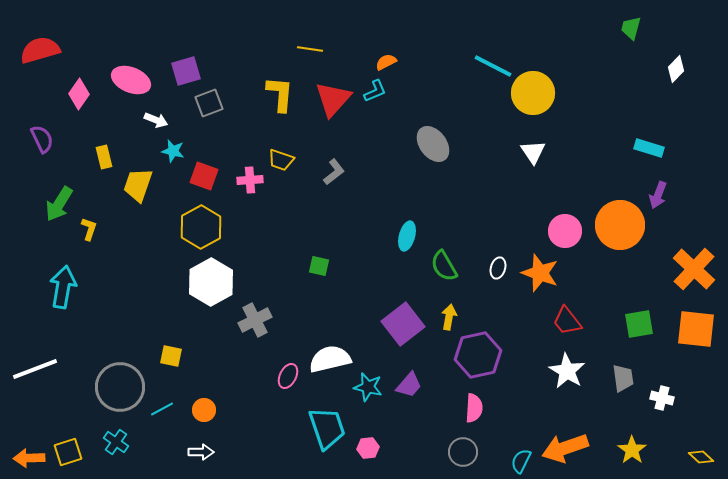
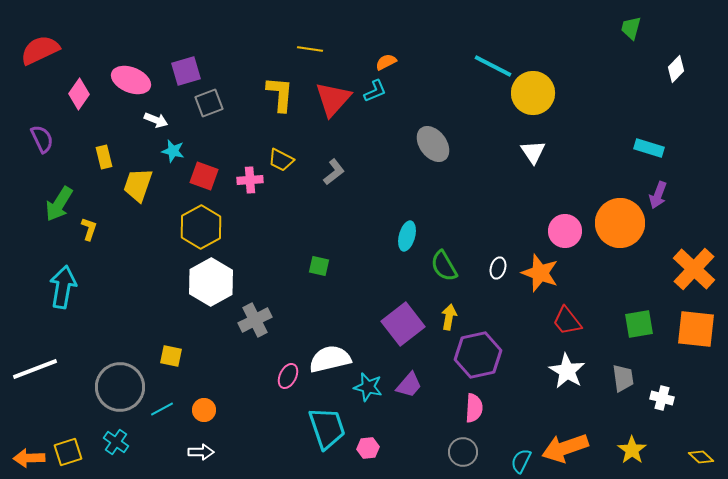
red semicircle at (40, 50): rotated 9 degrees counterclockwise
yellow trapezoid at (281, 160): rotated 8 degrees clockwise
orange circle at (620, 225): moved 2 px up
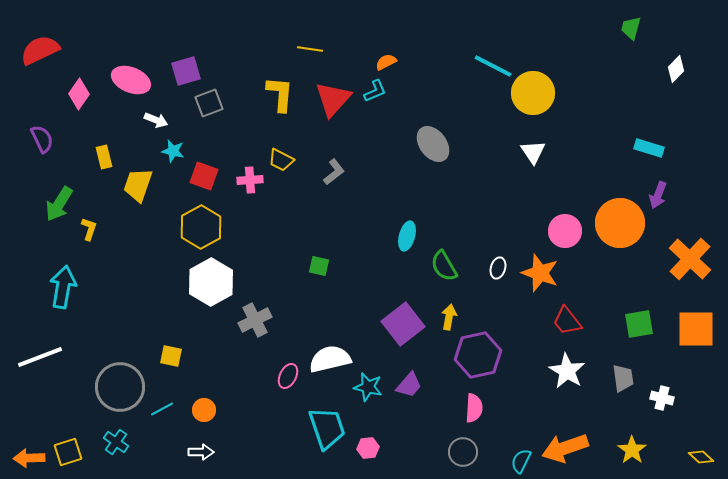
orange cross at (694, 269): moved 4 px left, 10 px up
orange square at (696, 329): rotated 6 degrees counterclockwise
white line at (35, 369): moved 5 px right, 12 px up
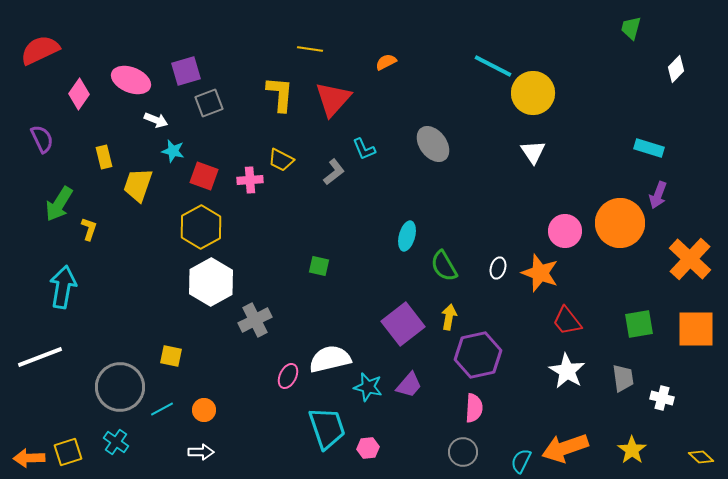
cyan L-shape at (375, 91): moved 11 px left, 58 px down; rotated 90 degrees clockwise
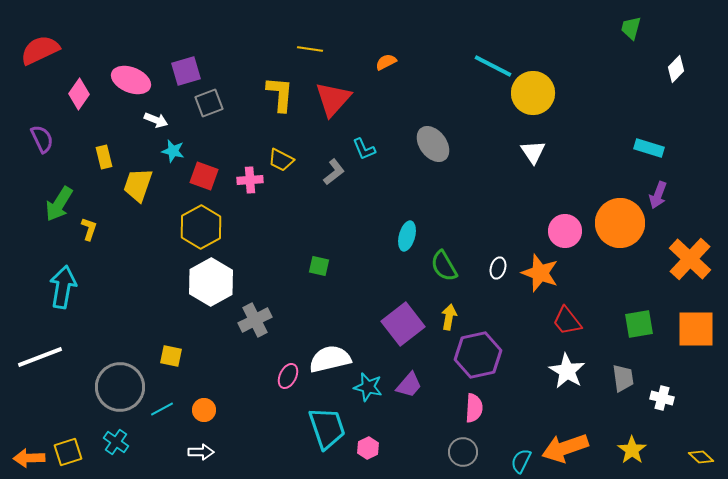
pink hexagon at (368, 448): rotated 20 degrees counterclockwise
